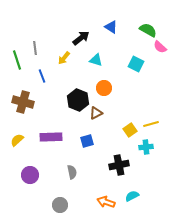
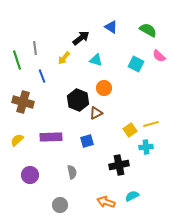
pink semicircle: moved 1 px left, 9 px down
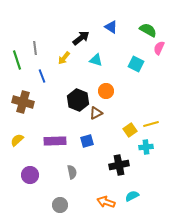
pink semicircle: moved 8 px up; rotated 72 degrees clockwise
orange circle: moved 2 px right, 3 px down
purple rectangle: moved 4 px right, 4 px down
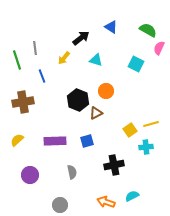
brown cross: rotated 25 degrees counterclockwise
black cross: moved 5 px left
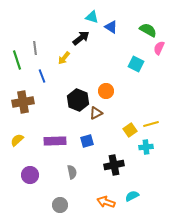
cyan triangle: moved 4 px left, 43 px up
